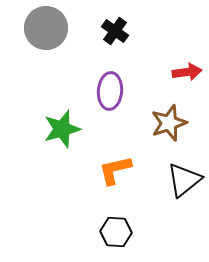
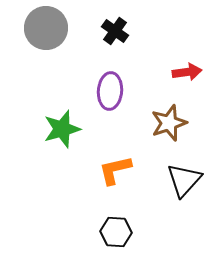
black triangle: rotated 9 degrees counterclockwise
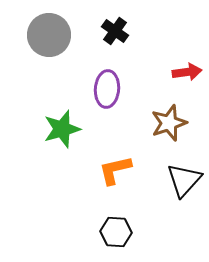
gray circle: moved 3 px right, 7 px down
purple ellipse: moved 3 px left, 2 px up
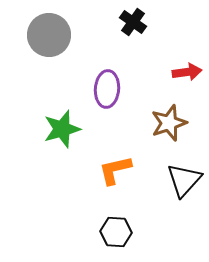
black cross: moved 18 px right, 9 px up
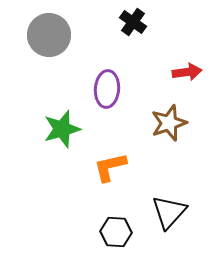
orange L-shape: moved 5 px left, 3 px up
black triangle: moved 15 px left, 32 px down
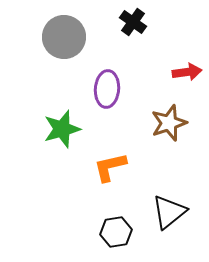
gray circle: moved 15 px right, 2 px down
black triangle: rotated 9 degrees clockwise
black hexagon: rotated 12 degrees counterclockwise
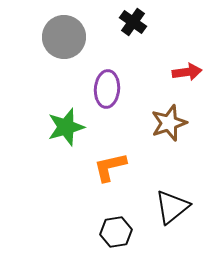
green star: moved 4 px right, 2 px up
black triangle: moved 3 px right, 5 px up
